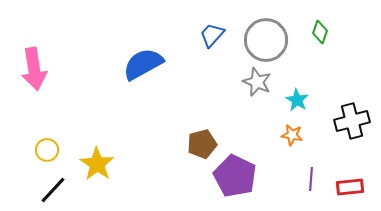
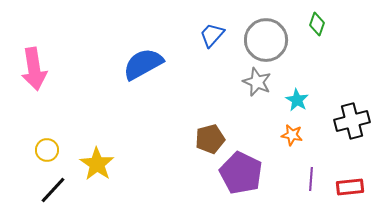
green diamond: moved 3 px left, 8 px up
brown pentagon: moved 8 px right, 5 px up
purple pentagon: moved 6 px right, 3 px up
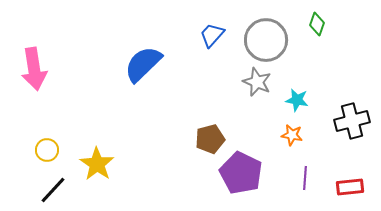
blue semicircle: rotated 15 degrees counterclockwise
cyan star: rotated 20 degrees counterclockwise
purple line: moved 6 px left, 1 px up
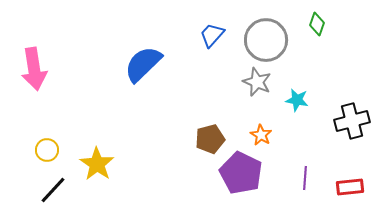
orange star: moved 31 px left; rotated 20 degrees clockwise
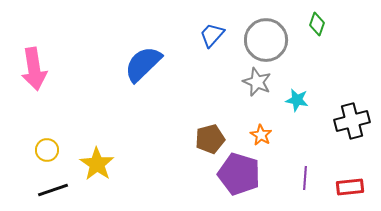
purple pentagon: moved 2 px left, 1 px down; rotated 9 degrees counterclockwise
black line: rotated 28 degrees clockwise
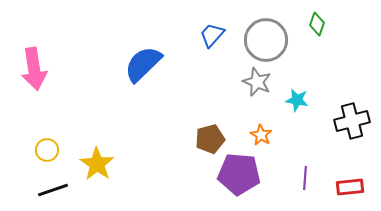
purple pentagon: rotated 12 degrees counterclockwise
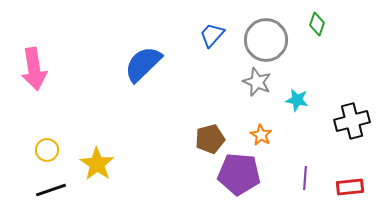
black line: moved 2 px left
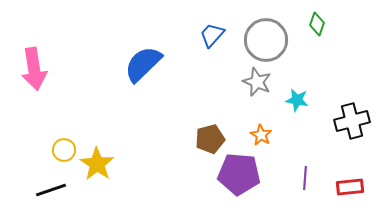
yellow circle: moved 17 px right
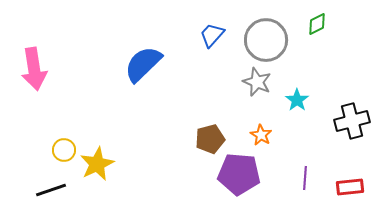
green diamond: rotated 45 degrees clockwise
cyan star: rotated 25 degrees clockwise
yellow star: rotated 12 degrees clockwise
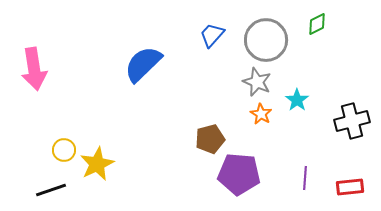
orange star: moved 21 px up
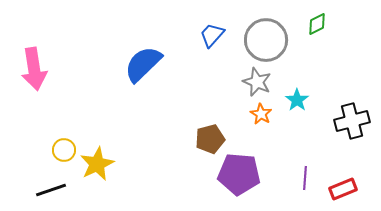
red rectangle: moved 7 px left, 2 px down; rotated 16 degrees counterclockwise
